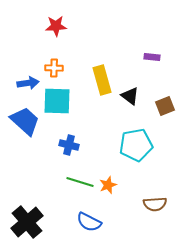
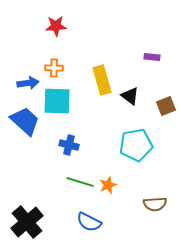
brown square: moved 1 px right
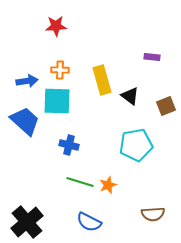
orange cross: moved 6 px right, 2 px down
blue arrow: moved 1 px left, 2 px up
brown semicircle: moved 2 px left, 10 px down
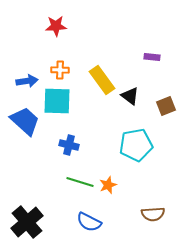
yellow rectangle: rotated 20 degrees counterclockwise
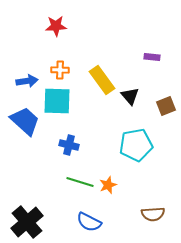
black triangle: rotated 12 degrees clockwise
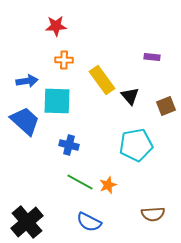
orange cross: moved 4 px right, 10 px up
green line: rotated 12 degrees clockwise
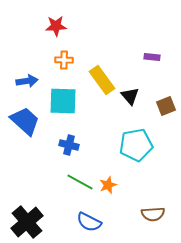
cyan square: moved 6 px right
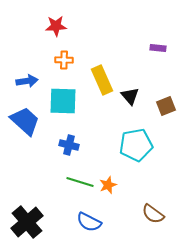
purple rectangle: moved 6 px right, 9 px up
yellow rectangle: rotated 12 degrees clockwise
green line: rotated 12 degrees counterclockwise
brown semicircle: rotated 40 degrees clockwise
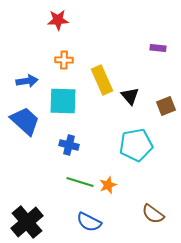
red star: moved 2 px right, 6 px up
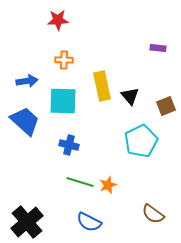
yellow rectangle: moved 6 px down; rotated 12 degrees clockwise
cyan pentagon: moved 5 px right, 4 px up; rotated 16 degrees counterclockwise
